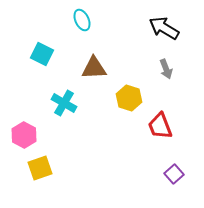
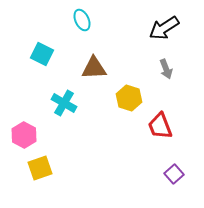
black arrow: rotated 64 degrees counterclockwise
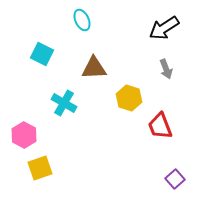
purple square: moved 1 px right, 5 px down
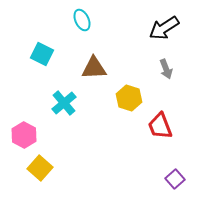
cyan cross: rotated 20 degrees clockwise
yellow square: rotated 30 degrees counterclockwise
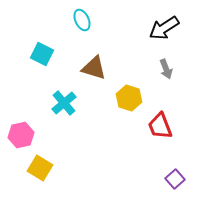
brown triangle: rotated 20 degrees clockwise
pink hexagon: moved 3 px left; rotated 20 degrees clockwise
yellow square: rotated 10 degrees counterclockwise
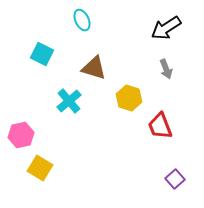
black arrow: moved 2 px right
cyan cross: moved 5 px right, 2 px up
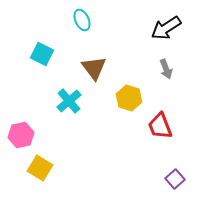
brown triangle: rotated 36 degrees clockwise
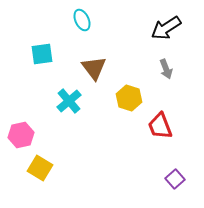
cyan square: rotated 35 degrees counterclockwise
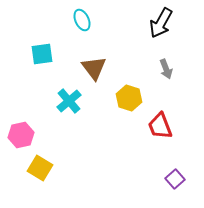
black arrow: moved 5 px left, 5 px up; rotated 28 degrees counterclockwise
